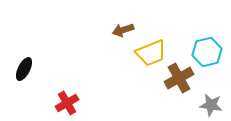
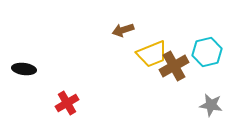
yellow trapezoid: moved 1 px right, 1 px down
black ellipse: rotated 70 degrees clockwise
brown cross: moved 5 px left, 12 px up
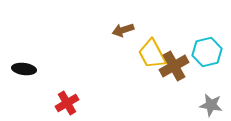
yellow trapezoid: rotated 84 degrees clockwise
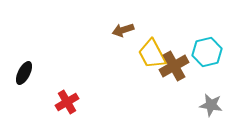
black ellipse: moved 4 px down; rotated 70 degrees counterclockwise
red cross: moved 1 px up
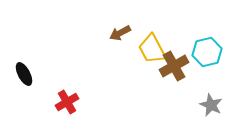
brown arrow: moved 3 px left, 3 px down; rotated 10 degrees counterclockwise
yellow trapezoid: moved 5 px up
black ellipse: moved 1 px down; rotated 55 degrees counterclockwise
gray star: rotated 15 degrees clockwise
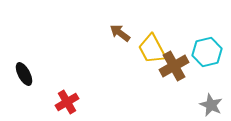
brown arrow: rotated 65 degrees clockwise
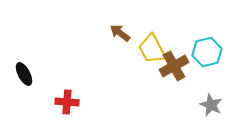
red cross: rotated 35 degrees clockwise
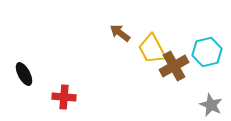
red cross: moved 3 px left, 5 px up
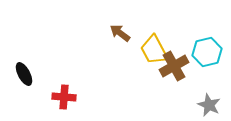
yellow trapezoid: moved 2 px right, 1 px down
gray star: moved 2 px left
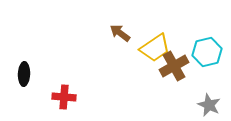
yellow trapezoid: moved 1 px right, 2 px up; rotated 96 degrees counterclockwise
black ellipse: rotated 30 degrees clockwise
